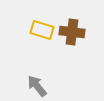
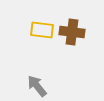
yellow rectangle: rotated 10 degrees counterclockwise
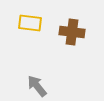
yellow rectangle: moved 12 px left, 7 px up
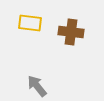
brown cross: moved 1 px left
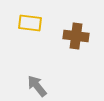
brown cross: moved 5 px right, 4 px down
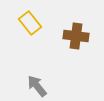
yellow rectangle: rotated 45 degrees clockwise
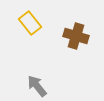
brown cross: rotated 10 degrees clockwise
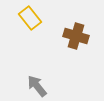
yellow rectangle: moved 5 px up
